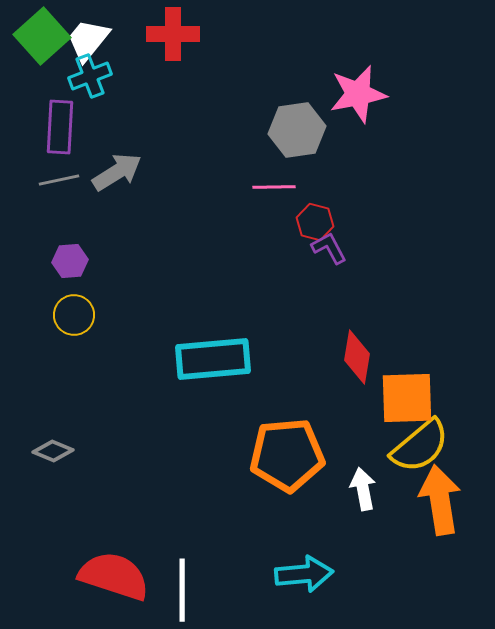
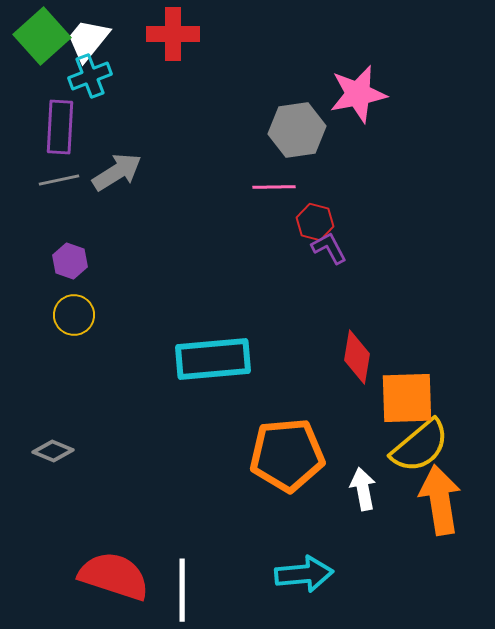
purple hexagon: rotated 24 degrees clockwise
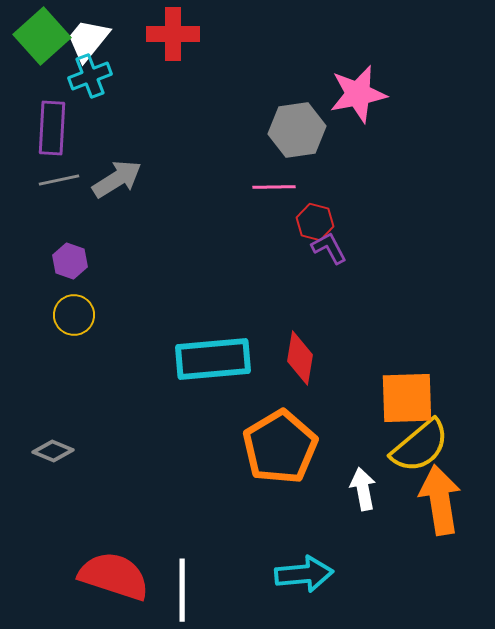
purple rectangle: moved 8 px left, 1 px down
gray arrow: moved 7 px down
red diamond: moved 57 px left, 1 px down
orange pentagon: moved 7 px left, 8 px up; rotated 26 degrees counterclockwise
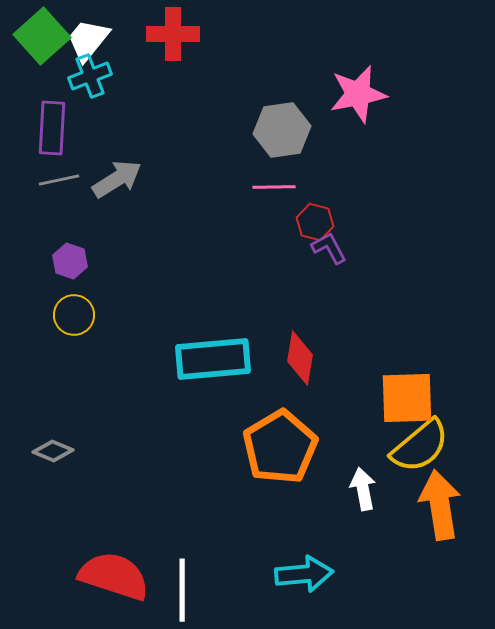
gray hexagon: moved 15 px left
orange arrow: moved 5 px down
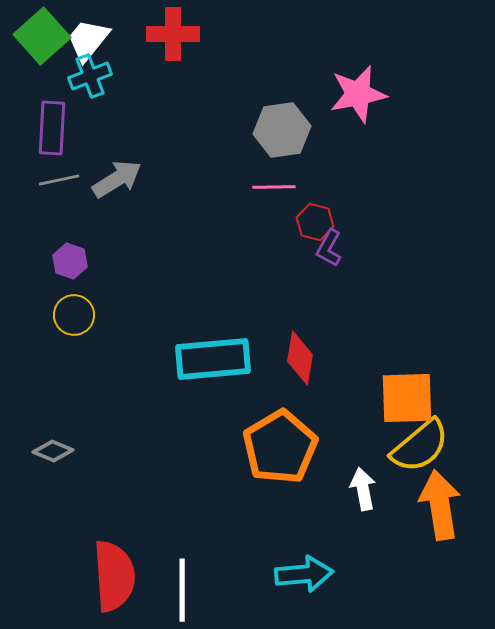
purple L-shape: rotated 123 degrees counterclockwise
red semicircle: rotated 68 degrees clockwise
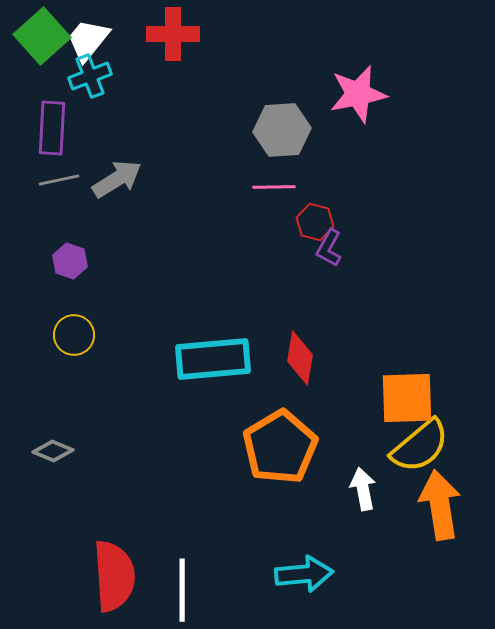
gray hexagon: rotated 4 degrees clockwise
yellow circle: moved 20 px down
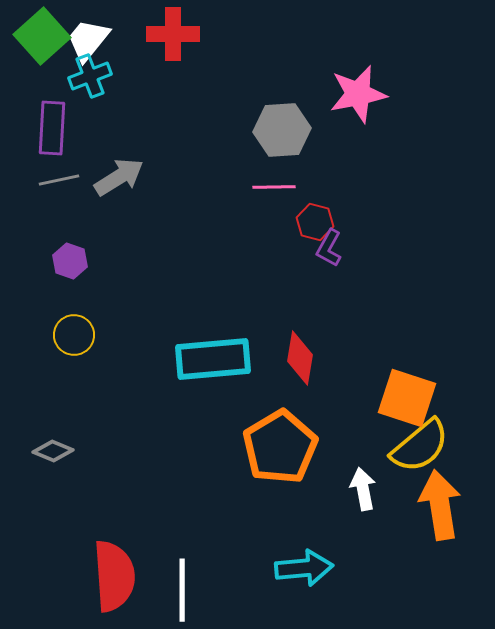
gray arrow: moved 2 px right, 2 px up
orange square: rotated 20 degrees clockwise
cyan arrow: moved 6 px up
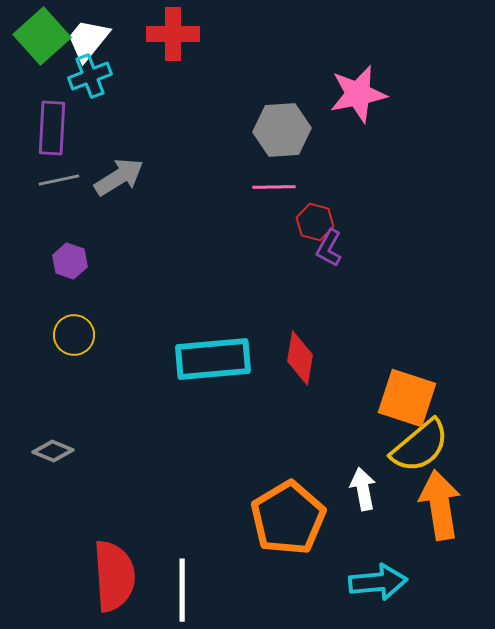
orange pentagon: moved 8 px right, 71 px down
cyan arrow: moved 74 px right, 14 px down
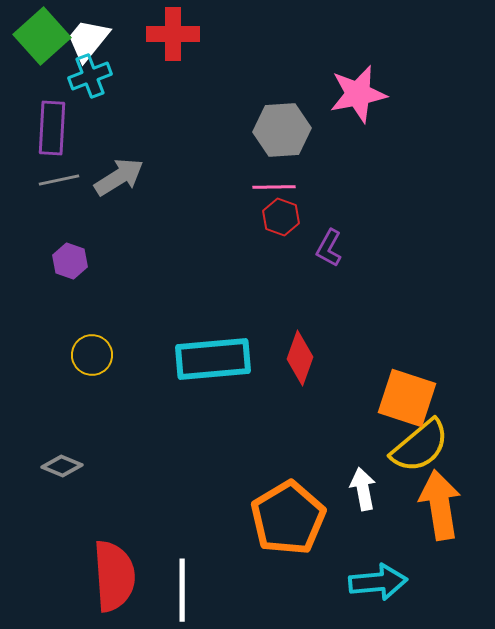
red hexagon: moved 34 px left, 5 px up; rotated 6 degrees clockwise
yellow circle: moved 18 px right, 20 px down
red diamond: rotated 10 degrees clockwise
gray diamond: moved 9 px right, 15 px down
